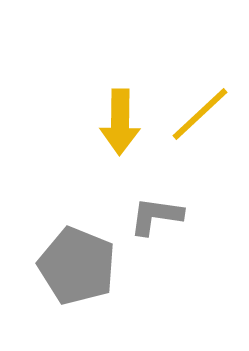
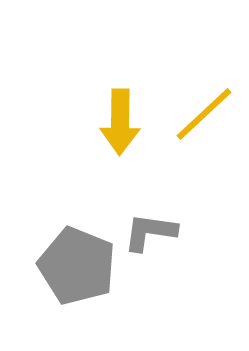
yellow line: moved 4 px right
gray L-shape: moved 6 px left, 16 px down
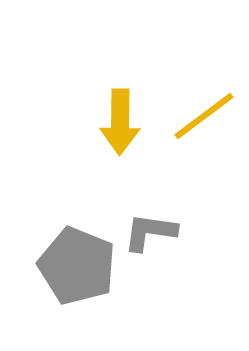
yellow line: moved 2 px down; rotated 6 degrees clockwise
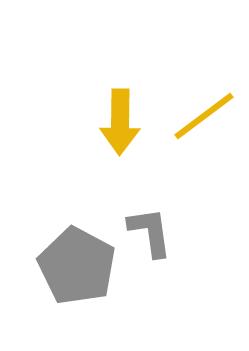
gray L-shape: rotated 74 degrees clockwise
gray pentagon: rotated 6 degrees clockwise
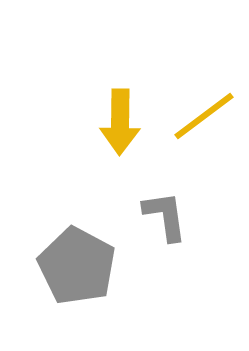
gray L-shape: moved 15 px right, 16 px up
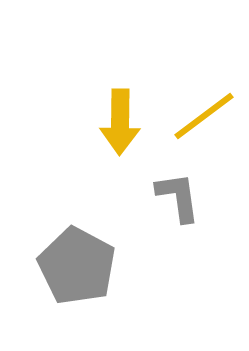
gray L-shape: moved 13 px right, 19 px up
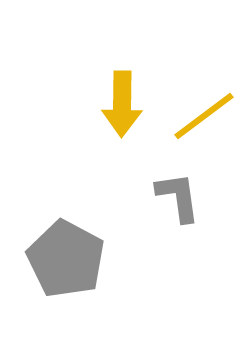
yellow arrow: moved 2 px right, 18 px up
gray pentagon: moved 11 px left, 7 px up
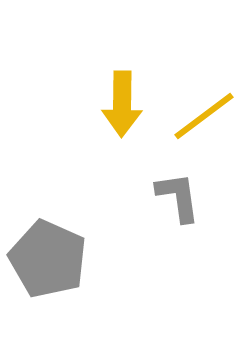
gray pentagon: moved 18 px left; rotated 4 degrees counterclockwise
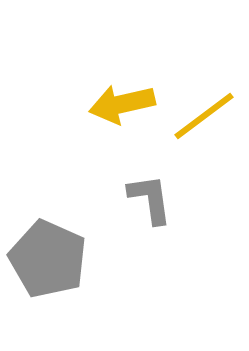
yellow arrow: rotated 76 degrees clockwise
gray L-shape: moved 28 px left, 2 px down
